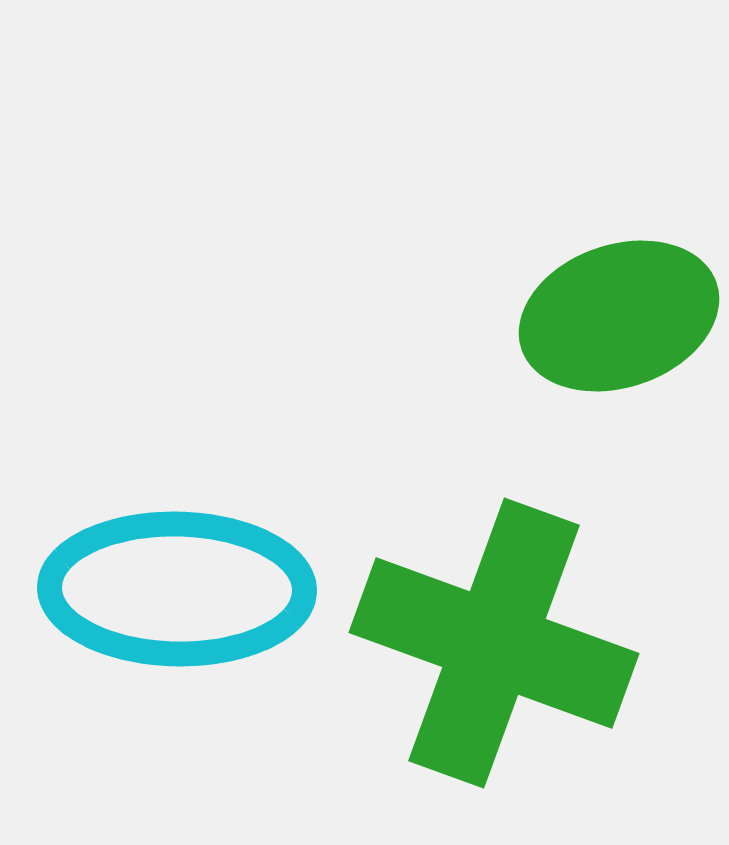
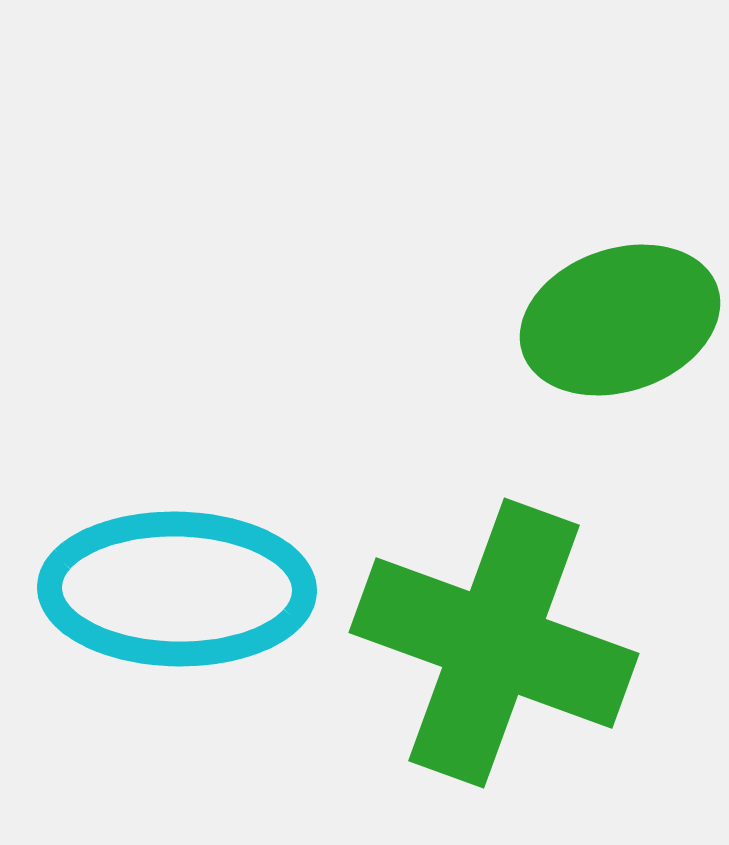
green ellipse: moved 1 px right, 4 px down
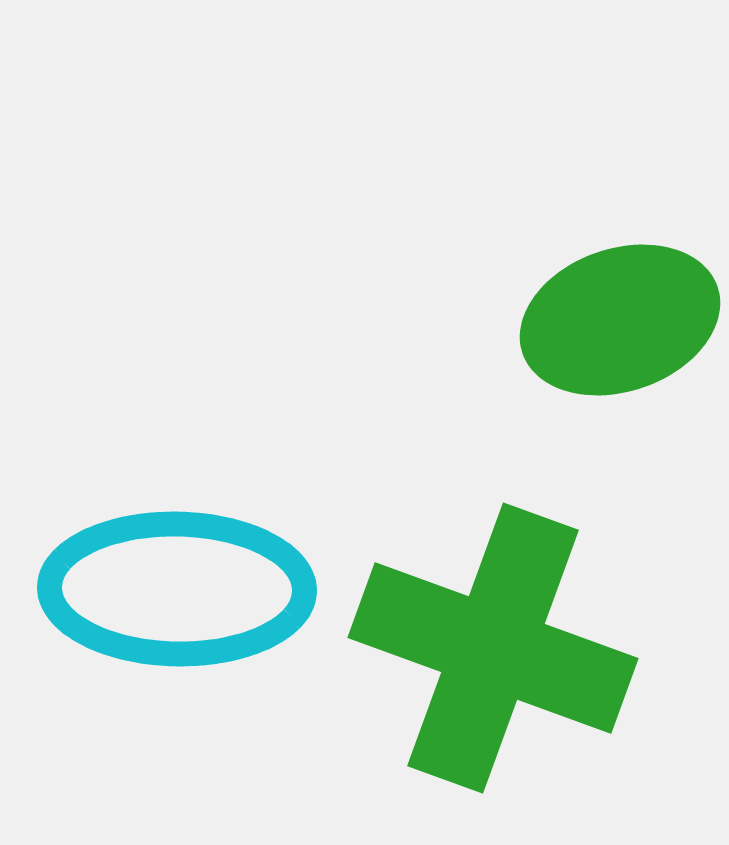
green cross: moved 1 px left, 5 px down
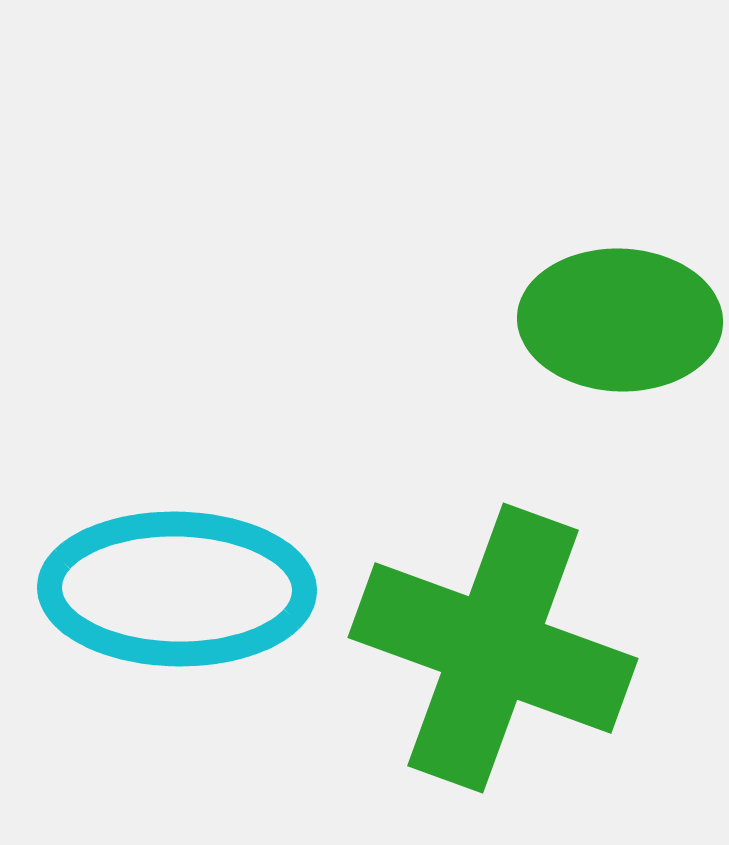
green ellipse: rotated 21 degrees clockwise
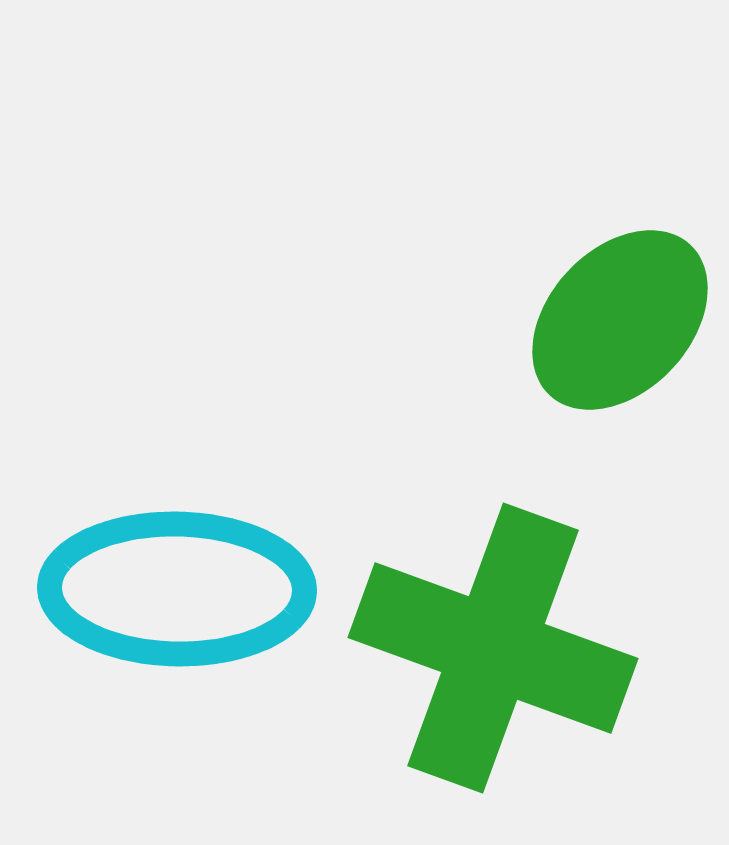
green ellipse: rotated 49 degrees counterclockwise
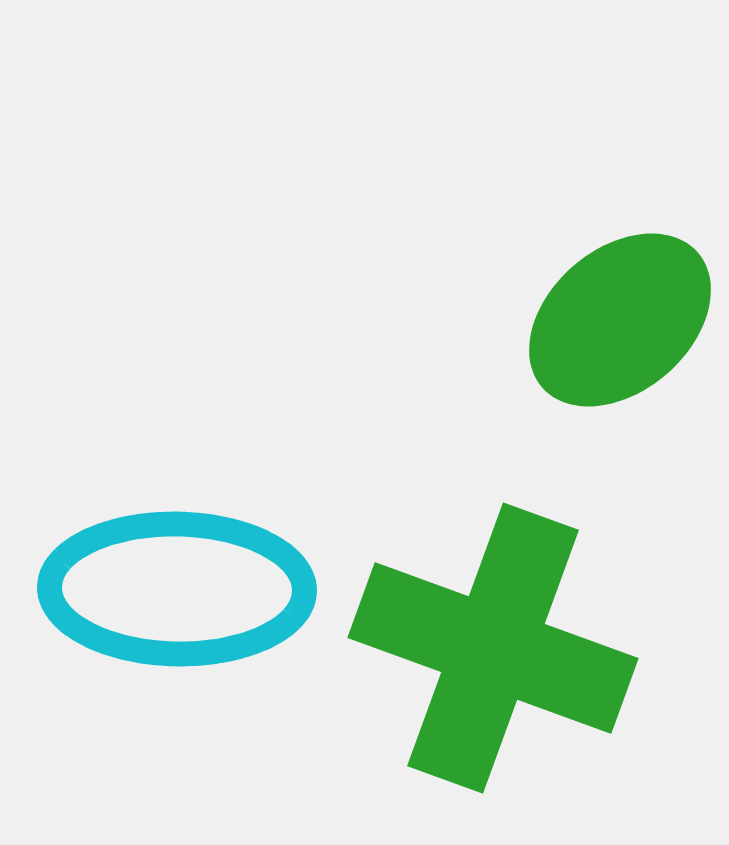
green ellipse: rotated 6 degrees clockwise
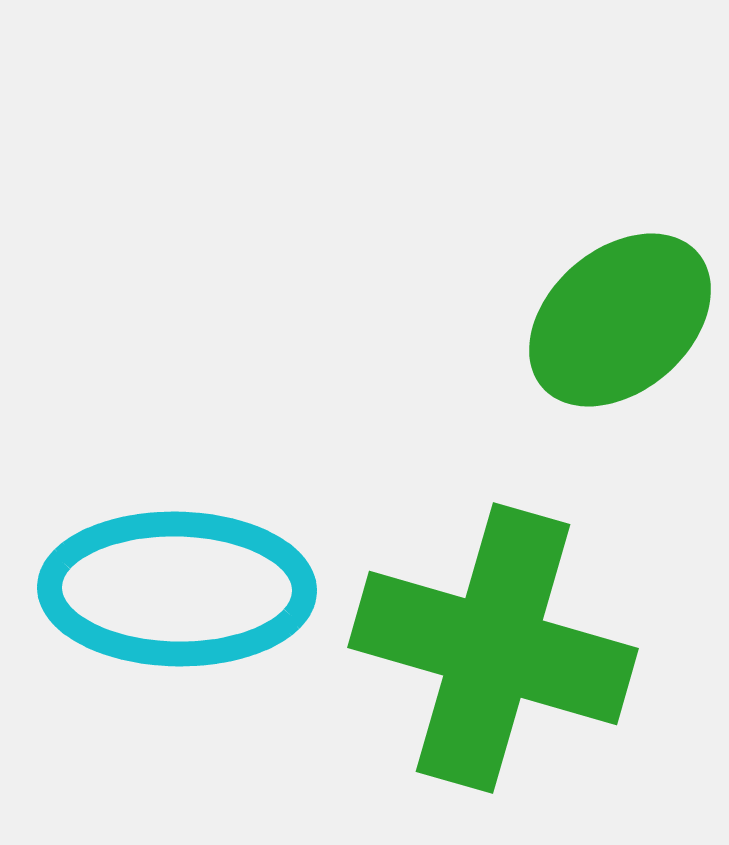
green cross: rotated 4 degrees counterclockwise
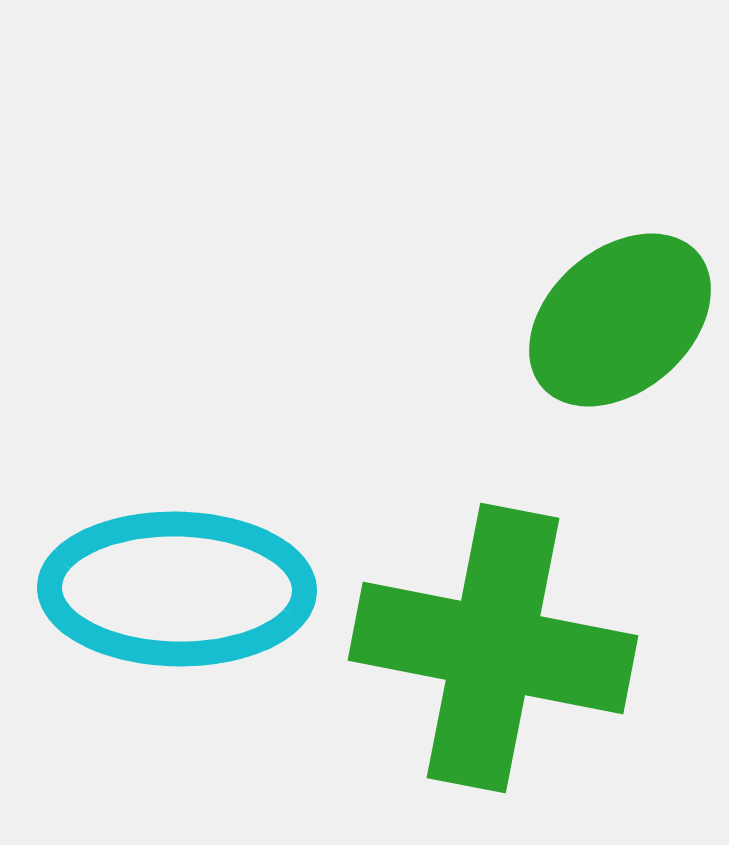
green cross: rotated 5 degrees counterclockwise
